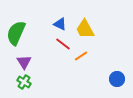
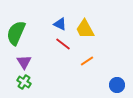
orange line: moved 6 px right, 5 px down
blue circle: moved 6 px down
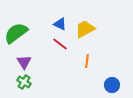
yellow trapezoid: rotated 90 degrees clockwise
green semicircle: rotated 30 degrees clockwise
red line: moved 3 px left
orange line: rotated 48 degrees counterclockwise
blue circle: moved 5 px left
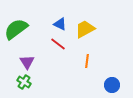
green semicircle: moved 4 px up
red line: moved 2 px left
purple triangle: moved 3 px right
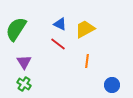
green semicircle: rotated 20 degrees counterclockwise
purple triangle: moved 3 px left
green cross: moved 2 px down
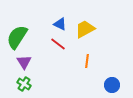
green semicircle: moved 1 px right, 8 px down
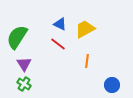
purple triangle: moved 2 px down
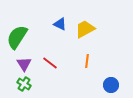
red line: moved 8 px left, 19 px down
blue circle: moved 1 px left
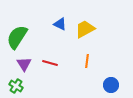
red line: rotated 21 degrees counterclockwise
green cross: moved 8 px left, 2 px down
